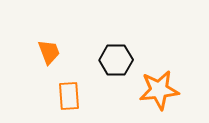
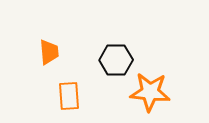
orange trapezoid: rotated 16 degrees clockwise
orange star: moved 9 px left, 2 px down; rotated 12 degrees clockwise
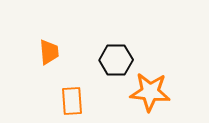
orange rectangle: moved 3 px right, 5 px down
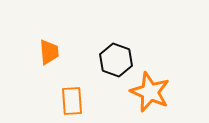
black hexagon: rotated 20 degrees clockwise
orange star: rotated 18 degrees clockwise
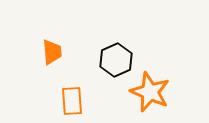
orange trapezoid: moved 3 px right
black hexagon: rotated 16 degrees clockwise
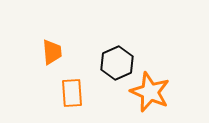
black hexagon: moved 1 px right, 3 px down
orange rectangle: moved 8 px up
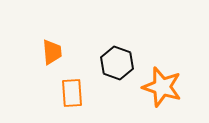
black hexagon: rotated 16 degrees counterclockwise
orange star: moved 12 px right, 5 px up; rotated 6 degrees counterclockwise
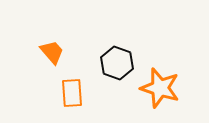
orange trapezoid: rotated 36 degrees counterclockwise
orange star: moved 2 px left, 1 px down
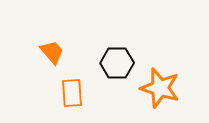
black hexagon: rotated 20 degrees counterclockwise
